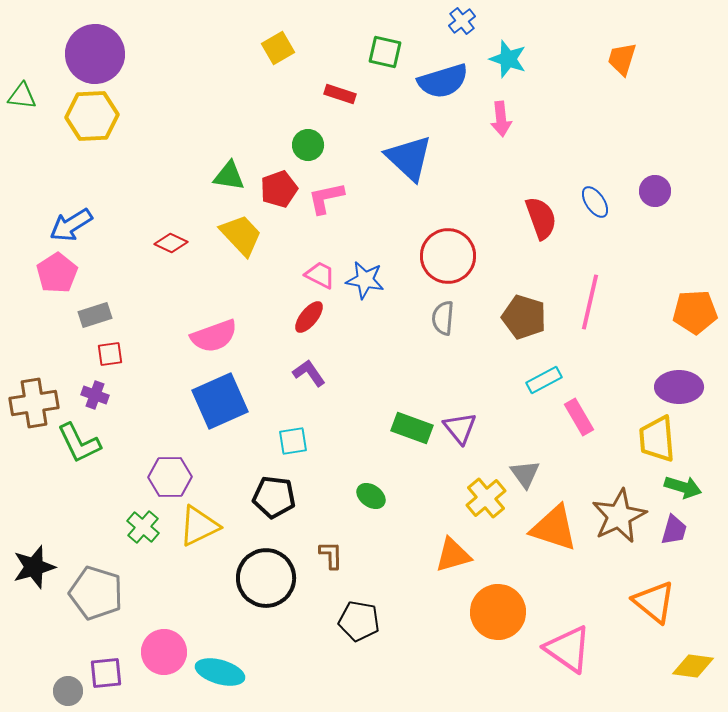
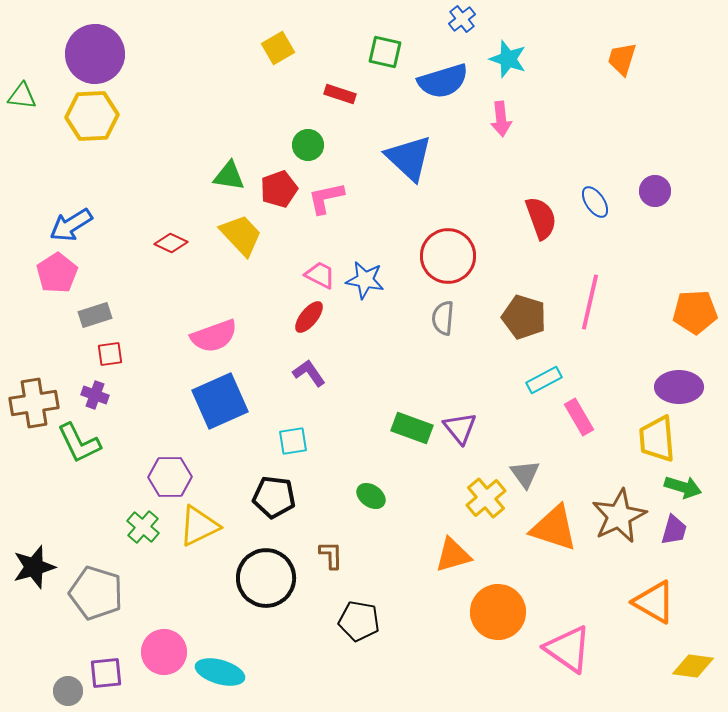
blue cross at (462, 21): moved 2 px up
orange triangle at (654, 602): rotated 9 degrees counterclockwise
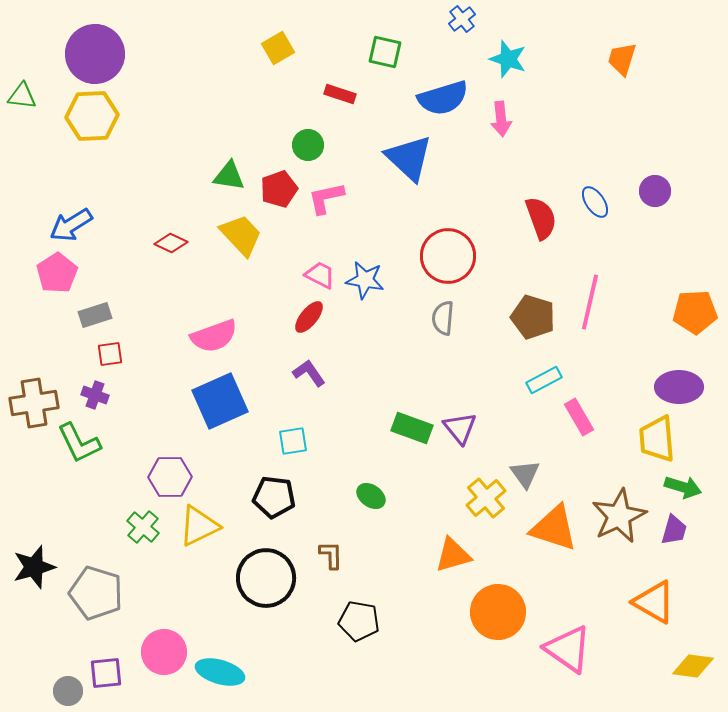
blue semicircle at (443, 81): moved 17 px down
brown pentagon at (524, 317): moved 9 px right
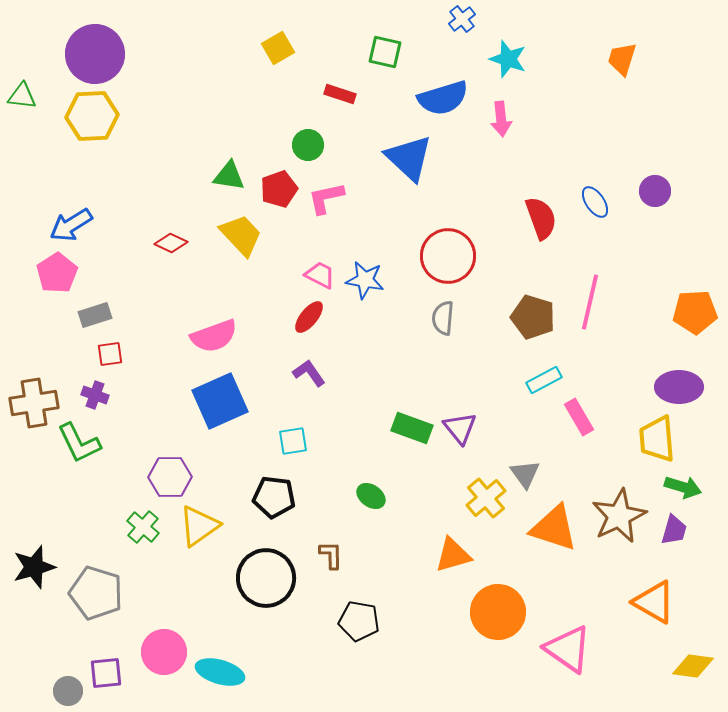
yellow triangle at (199, 526): rotated 9 degrees counterclockwise
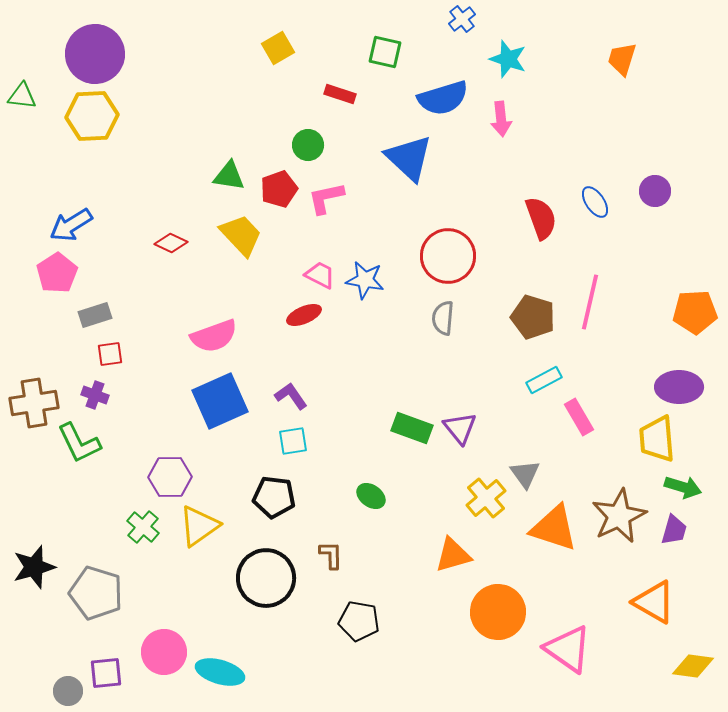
red ellipse at (309, 317): moved 5 px left, 2 px up; rotated 28 degrees clockwise
purple L-shape at (309, 373): moved 18 px left, 23 px down
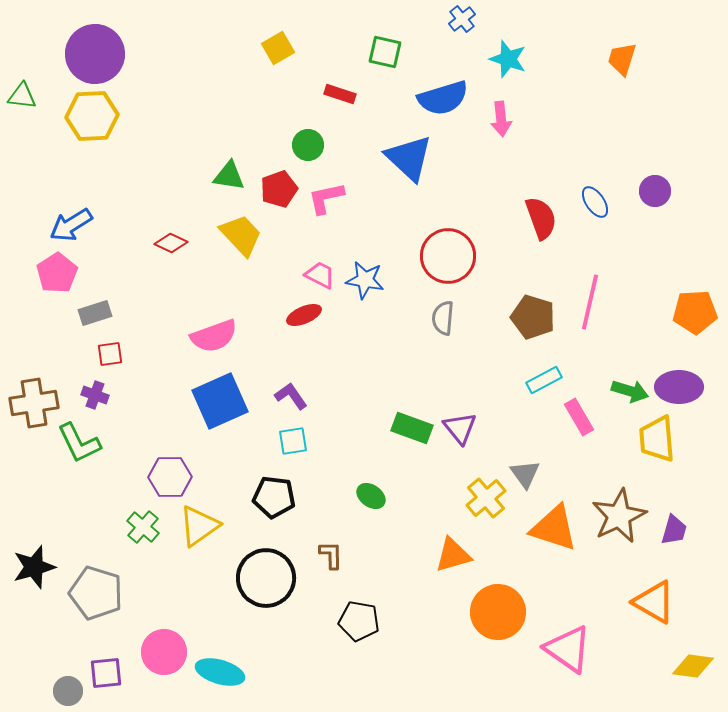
gray rectangle at (95, 315): moved 2 px up
green arrow at (683, 487): moved 53 px left, 96 px up
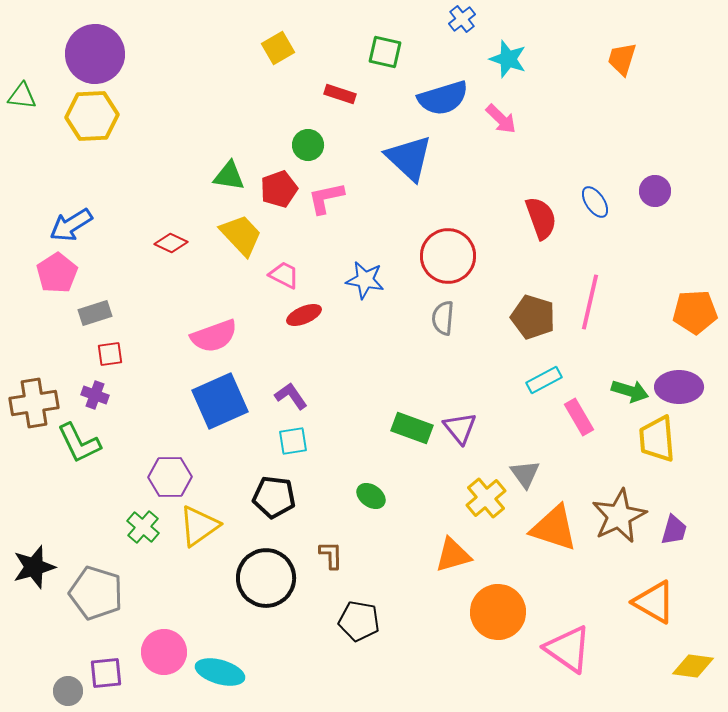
pink arrow at (501, 119): rotated 40 degrees counterclockwise
pink trapezoid at (320, 275): moved 36 px left
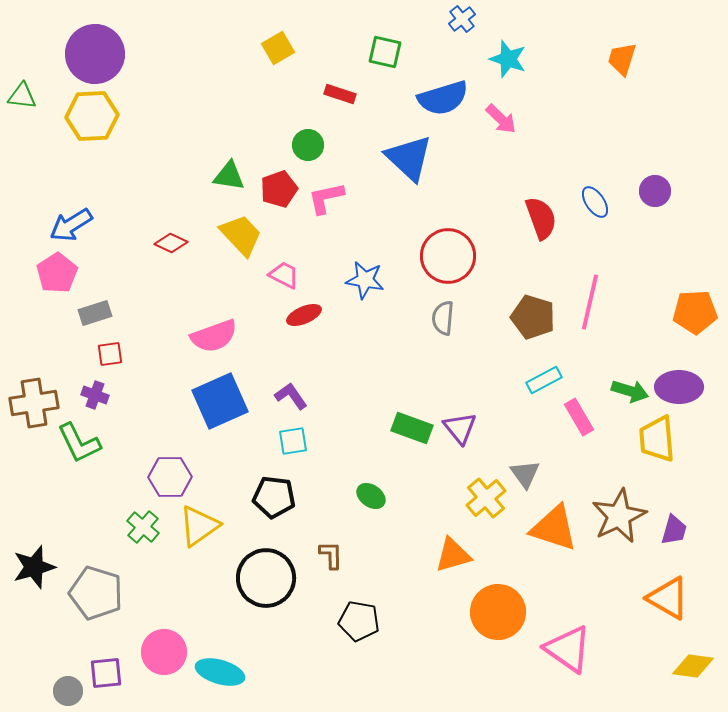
orange triangle at (654, 602): moved 14 px right, 4 px up
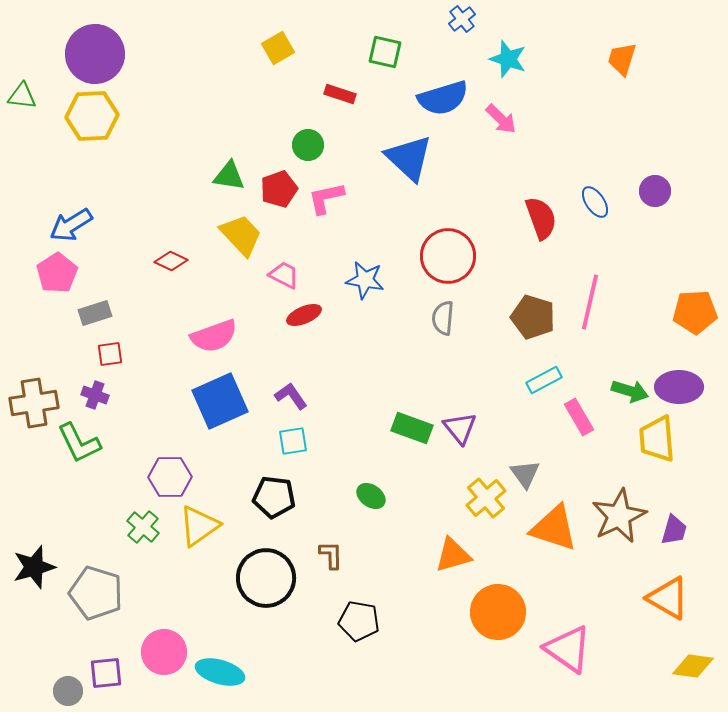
red diamond at (171, 243): moved 18 px down
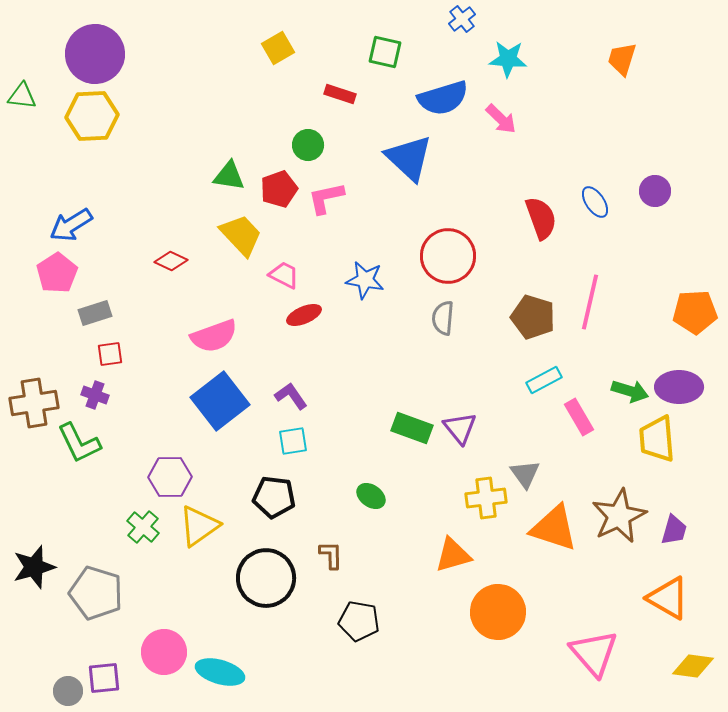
cyan star at (508, 59): rotated 15 degrees counterclockwise
blue square at (220, 401): rotated 14 degrees counterclockwise
yellow cross at (486, 498): rotated 33 degrees clockwise
pink triangle at (568, 649): moved 26 px right, 4 px down; rotated 14 degrees clockwise
purple square at (106, 673): moved 2 px left, 5 px down
